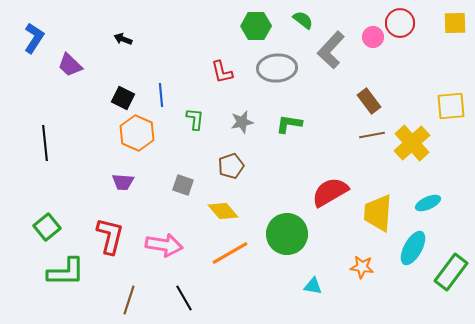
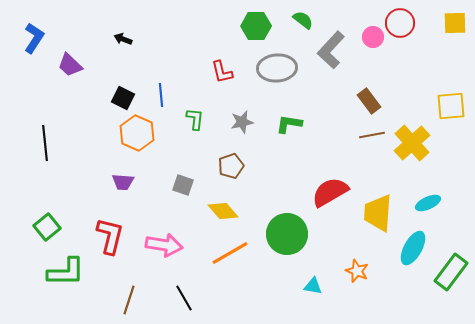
orange star at (362, 267): moved 5 px left, 4 px down; rotated 15 degrees clockwise
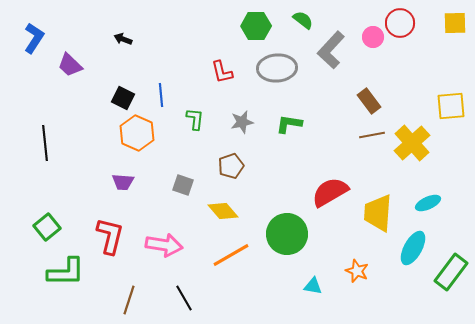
orange line at (230, 253): moved 1 px right, 2 px down
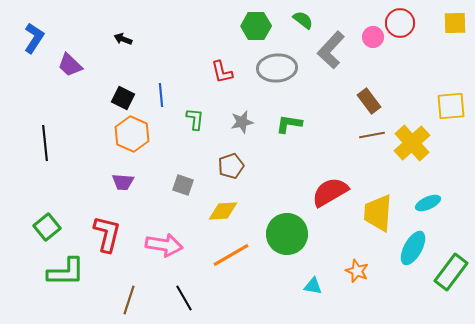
orange hexagon at (137, 133): moved 5 px left, 1 px down
yellow diamond at (223, 211): rotated 52 degrees counterclockwise
red L-shape at (110, 236): moved 3 px left, 2 px up
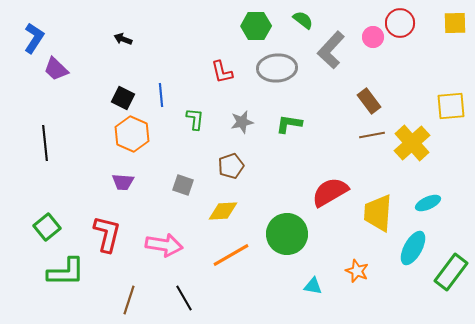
purple trapezoid at (70, 65): moved 14 px left, 4 px down
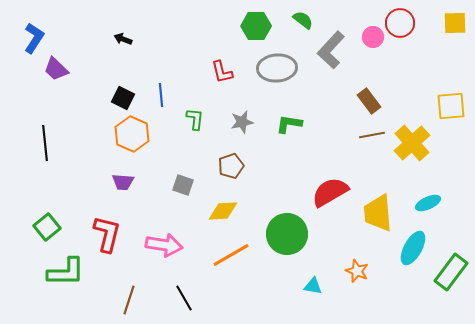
yellow trapezoid at (378, 213): rotated 9 degrees counterclockwise
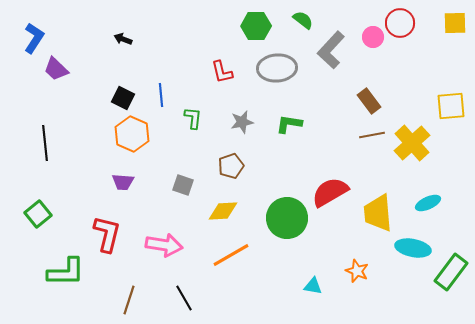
green L-shape at (195, 119): moved 2 px left, 1 px up
green square at (47, 227): moved 9 px left, 13 px up
green circle at (287, 234): moved 16 px up
cyan ellipse at (413, 248): rotated 72 degrees clockwise
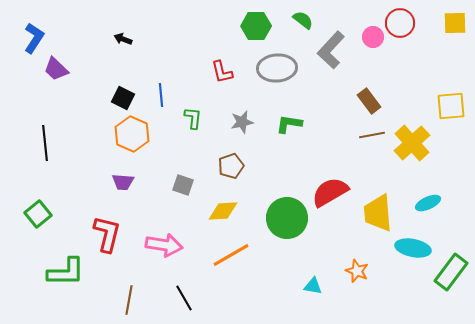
brown line at (129, 300): rotated 8 degrees counterclockwise
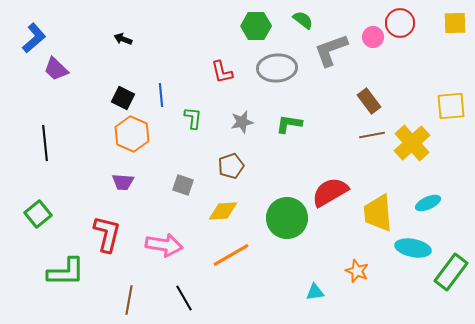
blue L-shape at (34, 38): rotated 16 degrees clockwise
gray L-shape at (331, 50): rotated 27 degrees clockwise
cyan triangle at (313, 286): moved 2 px right, 6 px down; rotated 18 degrees counterclockwise
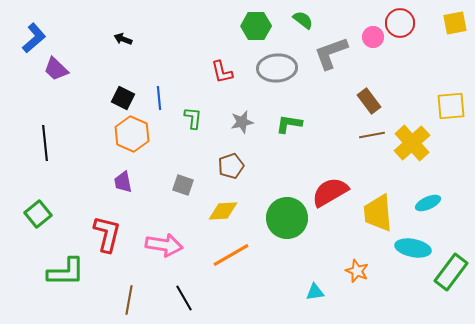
yellow square at (455, 23): rotated 10 degrees counterclockwise
gray L-shape at (331, 50): moved 3 px down
blue line at (161, 95): moved 2 px left, 3 px down
purple trapezoid at (123, 182): rotated 75 degrees clockwise
